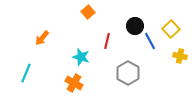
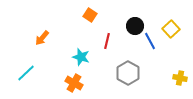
orange square: moved 2 px right, 3 px down; rotated 16 degrees counterclockwise
yellow cross: moved 22 px down
cyan line: rotated 24 degrees clockwise
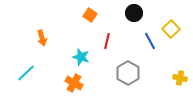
black circle: moved 1 px left, 13 px up
orange arrow: rotated 56 degrees counterclockwise
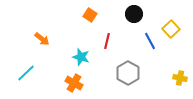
black circle: moved 1 px down
orange arrow: moved 1 px down; rotated 35 degrees counterclockwise
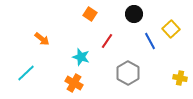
orange square: moved 1 px up
red line: rotated 21 degrees clockwise
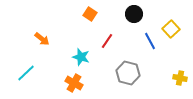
gray hexagon: rotated 15 degrees counterclockwise
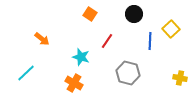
blue line: rotated 30 degrees clockwise
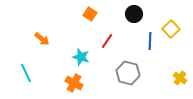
cyan line: rotated 72 degrees counterclockwise
yellow cross: rotated 24 degrees clockwise
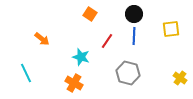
yellow square: rotated 36 degrees clockwise
blue line: moved 16 px left, 5 px up
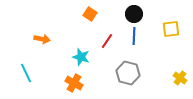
orange arrow: rotated 28 degrees counterclockwise
